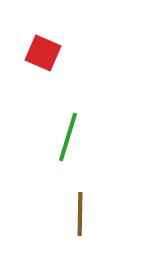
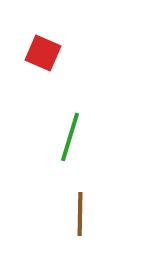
green line: moved 2 px right
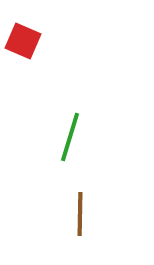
red square: moved 20 px left, 12 px up
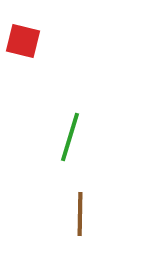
red square: rotated 9 degrees counterclockwise
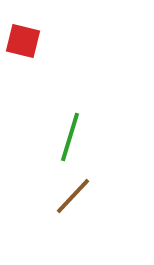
brown line: moved 7 px left, 18 px up; rotated 42 degrees clockwise
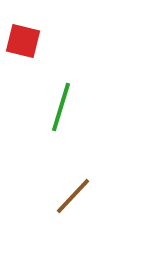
green line: moved 9 px left, 30 px up
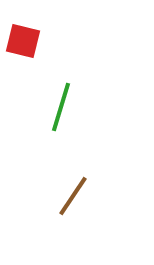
brown line: rotated 9 degrees counterclockwise
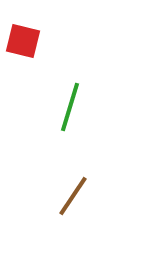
green line: moved 9 px right
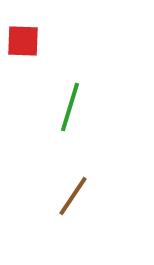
red square: rotated 12 degrees counterclockwise
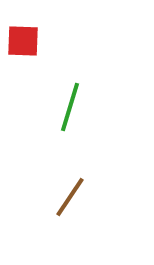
brown line: moved 3 px left, 1 px down
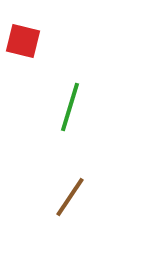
red square: rotated 12 degrees clockwise
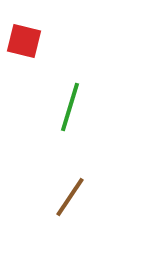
red square: moved 1 px right
